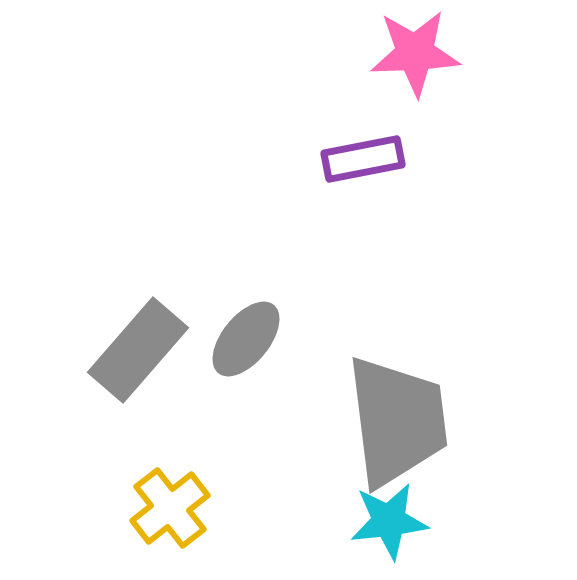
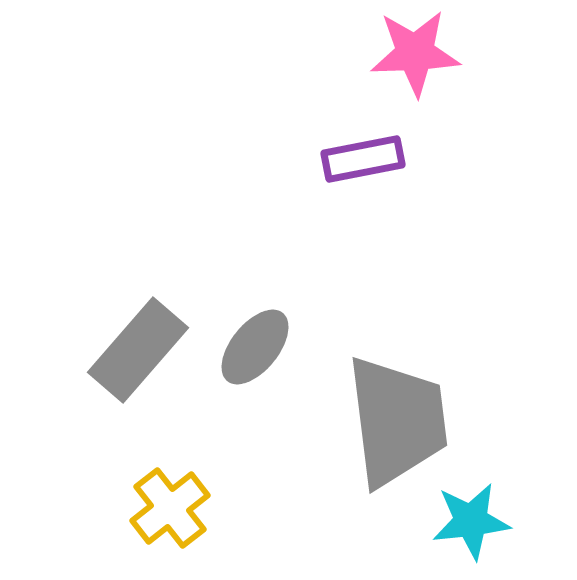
gray ellipse: moved 9 px right, 8 px down
cyan star: moved 82 px right
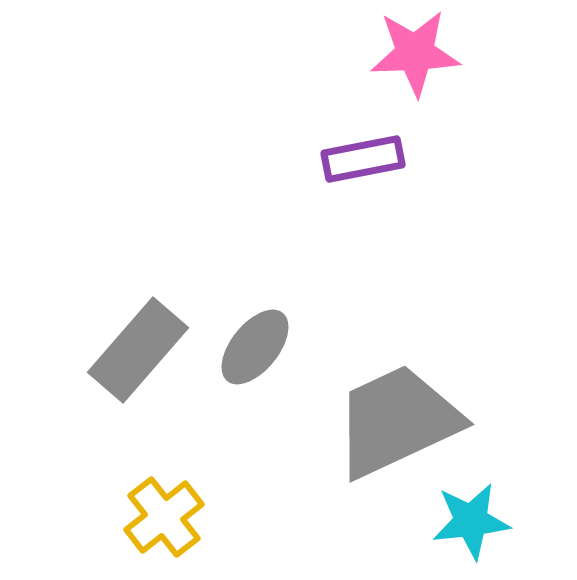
gray trapezoid: rotated 108 degrees counterclockwise
yellow cross: moved 6 px left, 9 px down
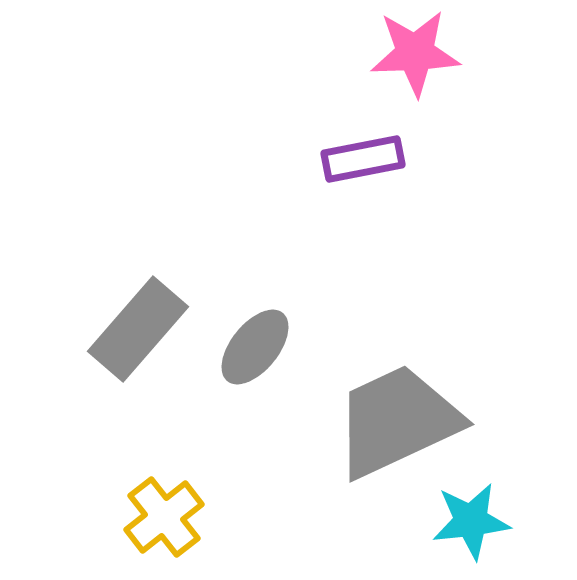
gray rectangle: moved 21 px up
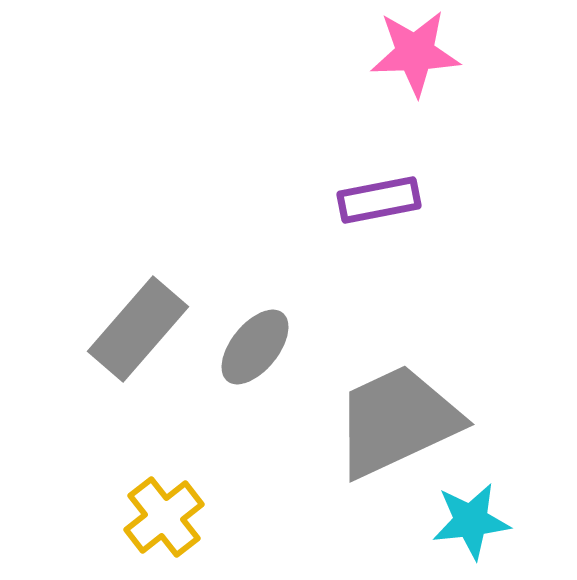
purple rectangle: moved 16 px right, 41 px down
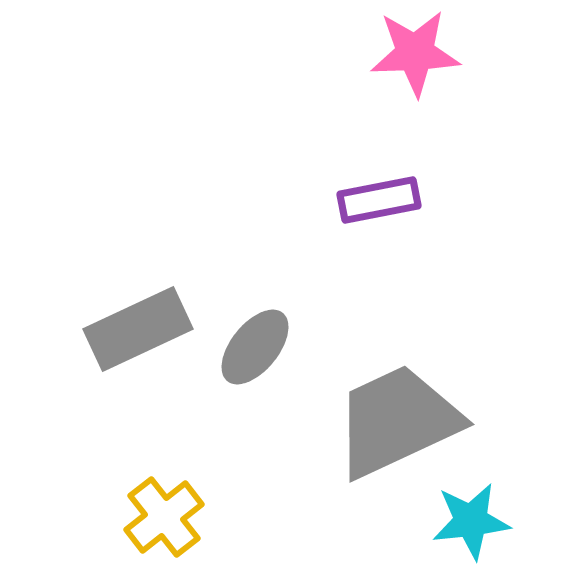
gray rectangle: rotated 24 degrees clockwise
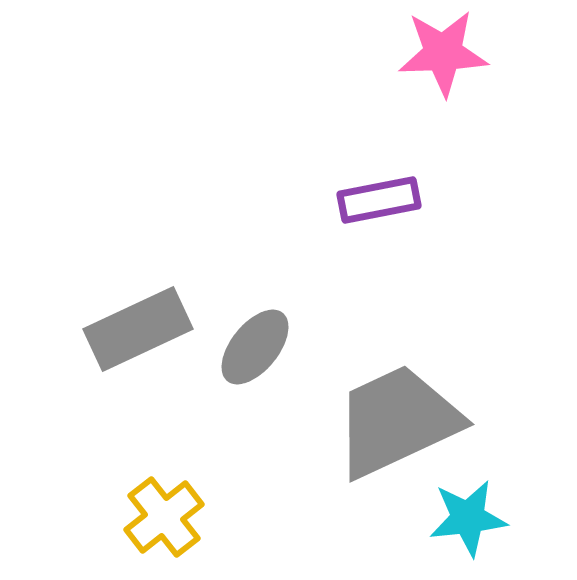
pink star: moved 28 px right
cyan star: moved 3 px left, 3 px up
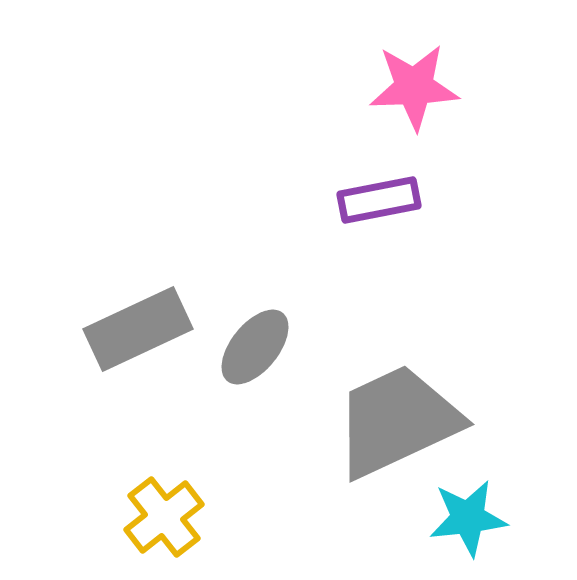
pink star: moved 29 px left, 34 px down
